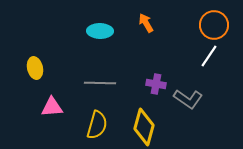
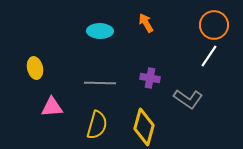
purple cross: moved 6 px left, 6 px up
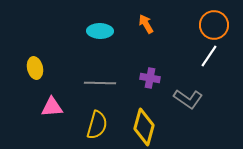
orange arrow: moved 1 px down
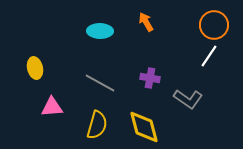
orange arrow: moved 2 px up
gray line: rotated 28 degrees clockwise
yellow diamond: rotated 30 degrees counterclockwise
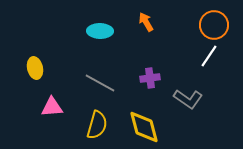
purple cross: rotated 18 degrees counterclockwise
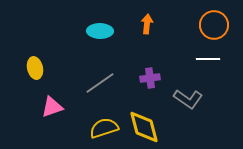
orange arrow: moved 1 px right, 2 px down; rotated 36 degrees clockwise
white line: moved 1 px left, 3 px down; rotated 55 degrees clockwise
gray line: rotated 64 degrees counterclockwise
pink triangle: rotated 15 degrees counterclockwise
yellow semicircle: moved 7 px right, 3 px down; rotated 124 degrees counterclockwise
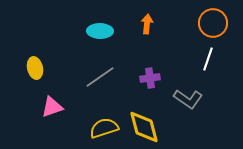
orange circle: moved 1 px left, 2 px up
white line: rotated 70 degrees counterclockwise
gray line: moved 6 px up
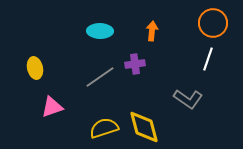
orange arrow: moved 5 px right, 7 px down
purple cross: moved 15 px left, 14 px up
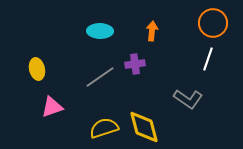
yellow ellipse: moved 2 px right, 1 px down
